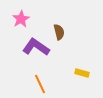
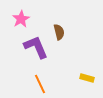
purple L-shape: rotated 32 degrees clockwise
yellow rectangle: moved 5 px right, 5 px down
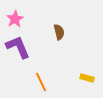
pink star: moved 6 px left
purple L-shape: moved 18 px left
orange line: moved 1 px right, 2 px up
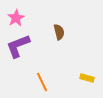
pink star: moved 1 px right, 1 px up
purple L-shape: moved 1 px up; rotated 88 degrees counterclockwise
orange line: moved 1 px right
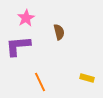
pink star: moved 10 px right
purple L-shape: rotated 16 degrees clockwise
orange line: moved 2 px left
